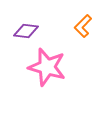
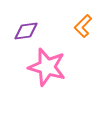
purple diamond: rotated 15 degrees counterclockwise
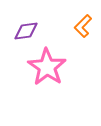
pink star: rotated 18 degrees clockwise
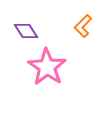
purple diamond: rotated 65 degrees clockwise
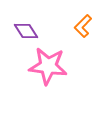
pink star: moved 1 px right, 1 px up; rotated 27 degrees counterclockwise
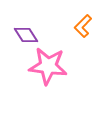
purple diamond: moved 4 px down
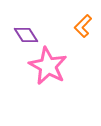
pink star: rotated 21 degrees clockwise
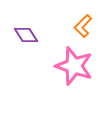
pink star: moved 26 px right; rotated 9 degrees counterclockwise
